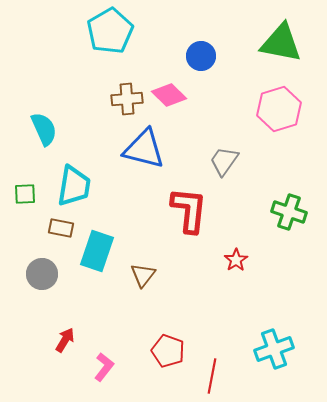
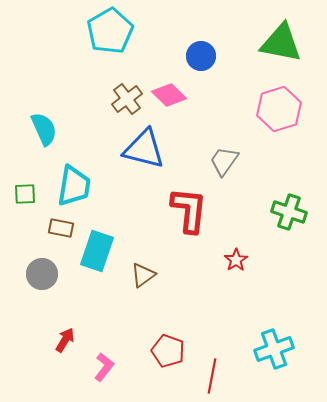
brown cross: rotated 32 degrees counterclockwise
brown triangle: rotated 16 degrees clockwise
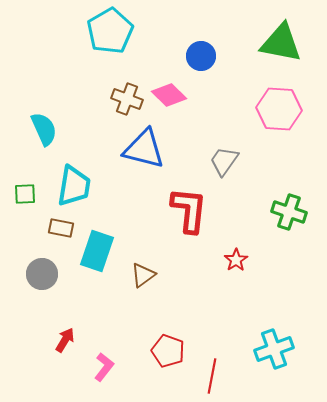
brown cross: rotated 32 degrees counterclockwise
pink hexagon: rotated 21 degrees clockwise
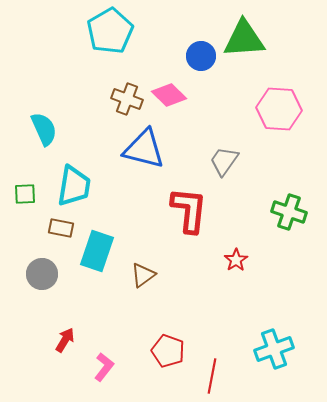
green triangle: moved 37 px left, 4 px up; rotated 15 degrees counterclockwise
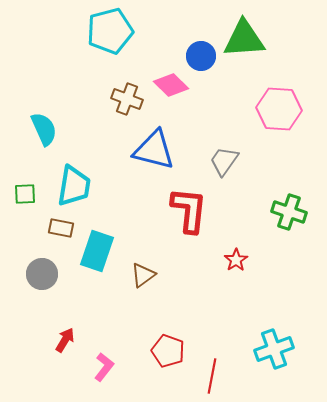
cyan pentagon: rotated 15 degrees clockwise
pink diamond: moved 2 px right, 10 px up
blue triangle: moved 10 px right, 1 px down
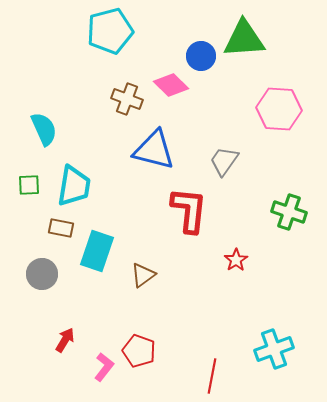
green square: moved 4 px right, 9 px up
red pentagon: moved 29 px left
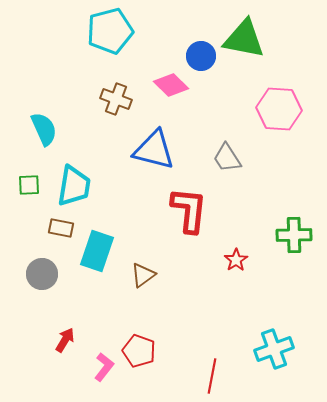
green triangle: rotated 15 degrees clockwise
brown cross: moved 11 px left
gray trapezoid: moved 3 px right, 3 px up; rotated 68 degrees counterclockwise
green cross: moved 5 px right, 23 px down; rotated 20 degrees counterclockwise
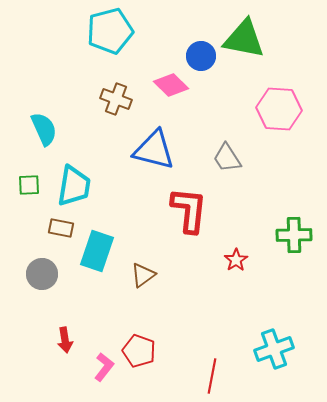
red arrow: rotated 140 degrees clockwise
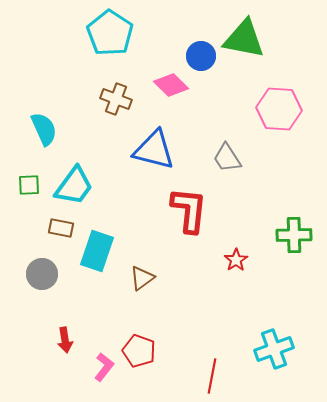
cyan pentagon: moved 2 px down; rotated 24 degrees counterclockwise
cyan trapezoid: rotated 27 degrees clockwise
brown triangle: moved 1 px left, 3 px down
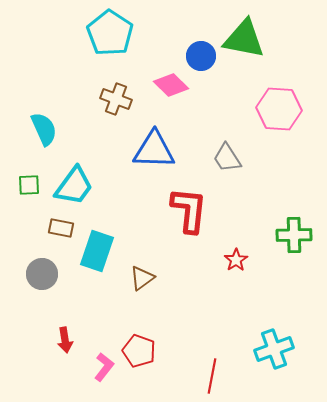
blue triangle: rotated 12 degrees counterclockwise
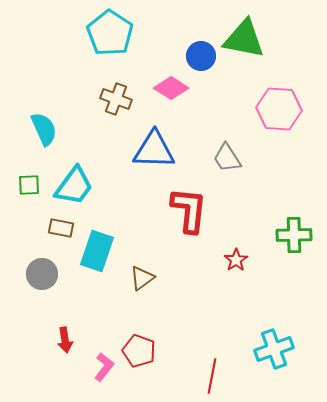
pink diamond: moved 3 px down; rotated 12 degrees counterclockwise
